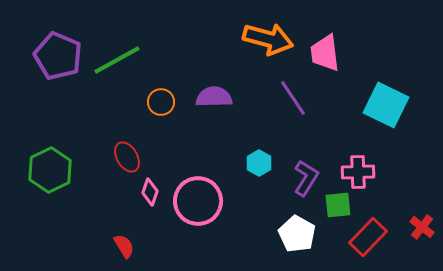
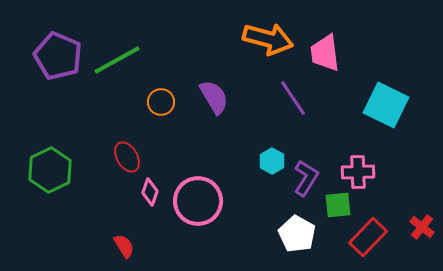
purple semicircle: rotated 60 degrees clockwise
cyan hexagon: moved 13 px right, 2 px up
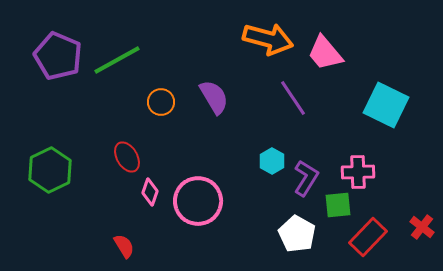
pink trapezoid: rotated 33 degrees counterclockwise
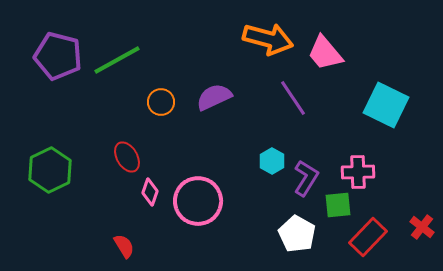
purple pentagon: rotated 9 degrees counterclockwise
purple semicircle: rotated 84 degrees counterclockwise
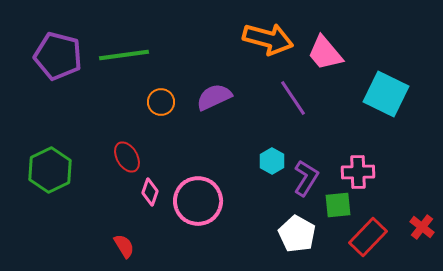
green line: moved 7 px right, 5 px up; rotated 21 degrees clockwise
cyan square: moved 11 px up
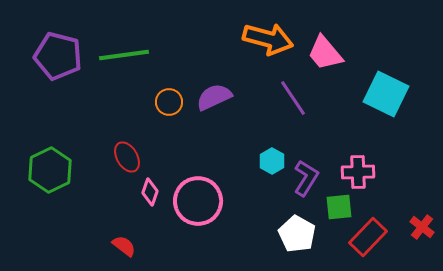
orange circle: moved 8 px right
green square: moved 1 px right, 2 px down
red semicircle: rotated 20 degrees counterclockwise
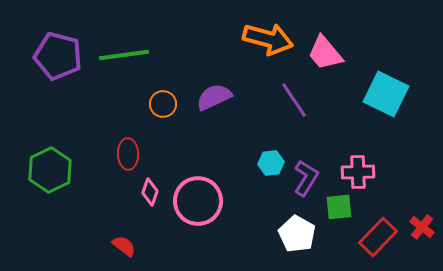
purple line: moved 1 px right, 2 px down
orange circle: moved 6 px left, 2 px down
red ellipse: moved 1 px right, 3 px up; rotated 28 degrees clockwise
cyan hexagon: moved 1 px left, 2 px down; rotated 25 degrees clockwise
red rectangle: moved 10 px right
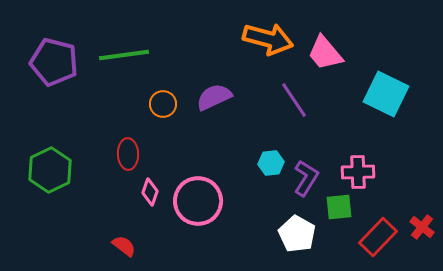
purple pentagon: moved 4 px left, 6 px down
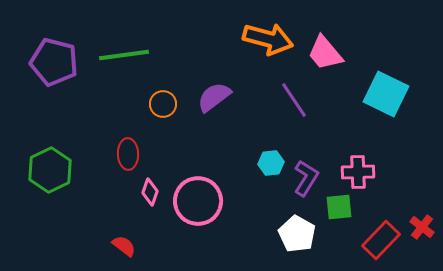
purple semicircle: rotated 12 degrees counterclockwise
red rectangle: moved 3 px right, 3 px down
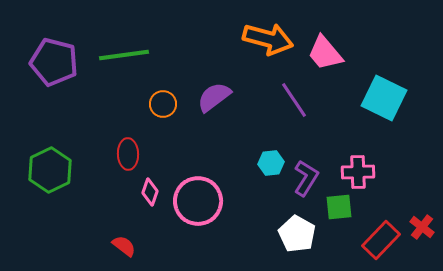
cyan square: moved 2 px left, 4 px down
